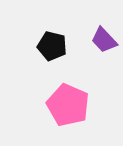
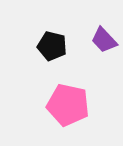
pink pentagon: rotated 12 degrees counterclockwise
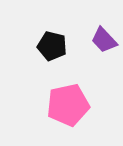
pink pentagon: rotated 24 degrees counterclockwise
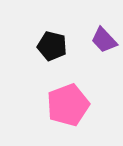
pink pentagon: rotated 9 degrees counterclockwise
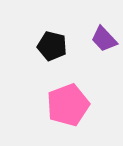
purple trapezoid: moved 1 px up
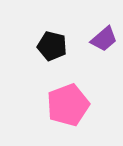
purple trapezoid: rotated 88 degrees counterclockwise
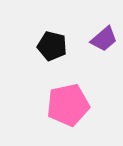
pink pentagon: rotated 9 degrees clockwise
